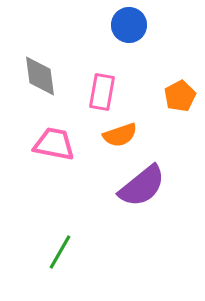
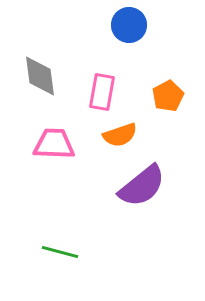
orange pentagon: moved 12 px left
pink trapezoid: rotated 9 degrees counterclockwise
green line: rotated 75 degrees clockwise
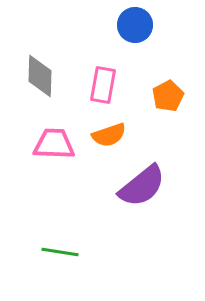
blue circle: moved 6 px right
gray diamond: rotated 9 degrees clockwise
pink rectangle: moved 1 px right, 7 px up
orange semicircle: moved 11 px left
green line: rotated 6 degrees counterclockwise
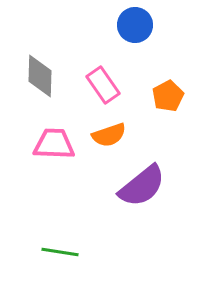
pink rectangle: rotated 45 degrees counterclockwise
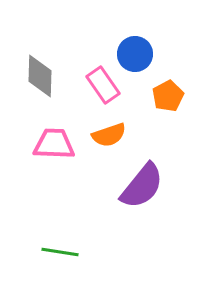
blue circle: moved 29 px down
purple semicircle: rotated 12 degrees counterclockwise
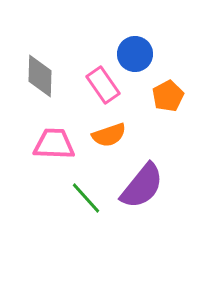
green line: moved 26 px right, 54 px up; rotated 39 degrees clockwise
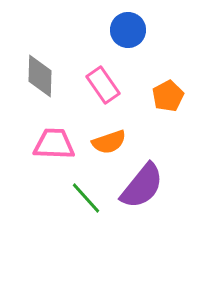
blue circle: moved 7 px left, 24 px up
orange semicircle: moved 7 px down
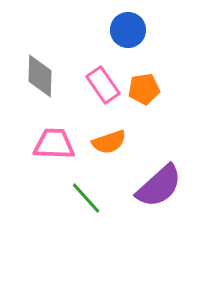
orange pentagon: moved 24 px left, 7 px up; rotated 20 degrees clockwise
purple semicircle: moved 17 px right; rotated 9 degrees clockwise
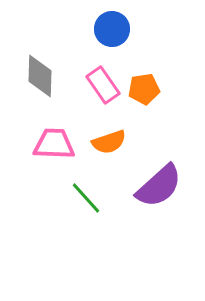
blue circle: moved 16 px left, 1 px up
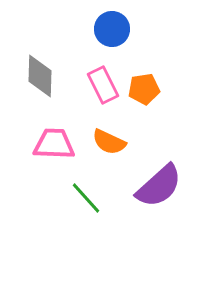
pink rectangle: rotated 9 degrees clockwise
orange semicircle: rotated 44 degrees clockwise
